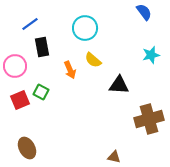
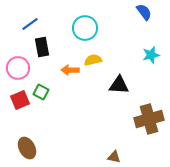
yellow semicircle: rotated 126 degrees clockwise
pink circle: moved 3 px right, 2 px down
orange arrow: rotated 114 degrees clockwise
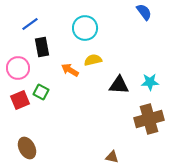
cyan star: moved 1 px left, 27 px down; rotated 12 degrees clockwise
orange arrow: rotated 30 degrees clockwise
brown triangle: moved 2 px left
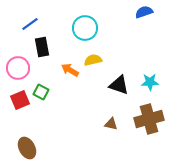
blue semicircle: rotated 72 degrees counterclockwise
black triangle: rotated 15 degrees clockwise
brown triangle: moved 1 px left, 33 px up
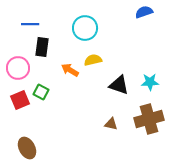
blue line: rotated 36 degrees clockwise
black rectangle: rotated 18 degrees clockwise
